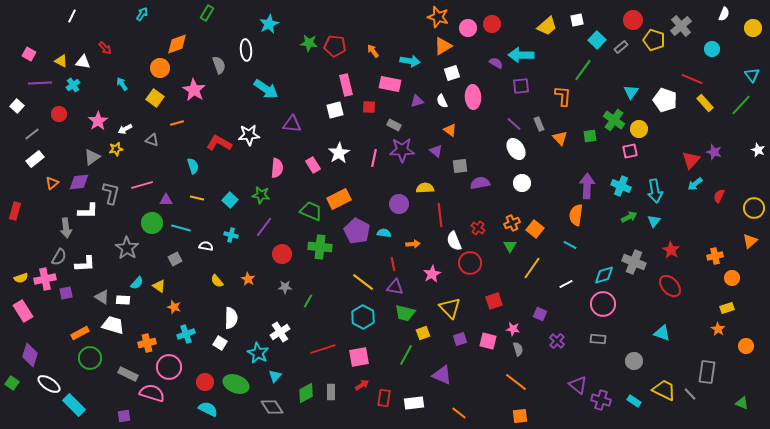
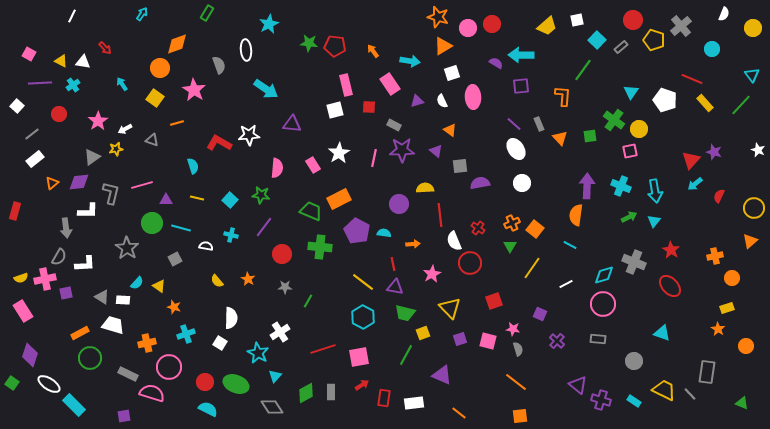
pink rectangle at (390, 84): rotated 45 degrees clockwise
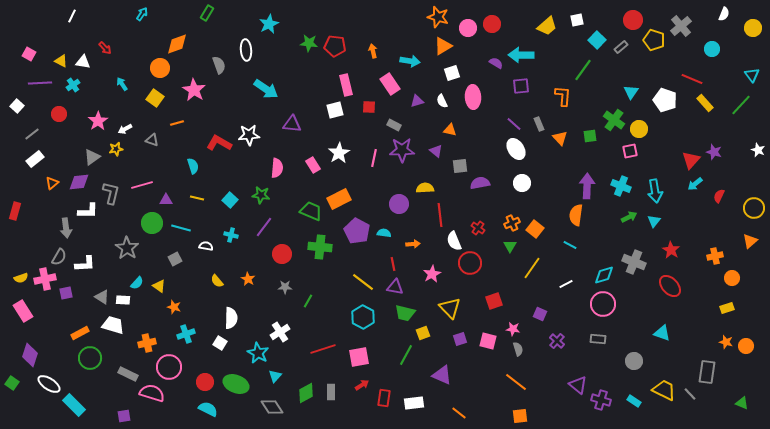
orange arrow at (373, 51): rotated 24 degrees clockwise
orange triangle at (450, 130): rotated 24 degrees counterclockwise
orange star at (718, 329): moved 8 px right, 13 px down; rotated 16 degrees counterclockwise
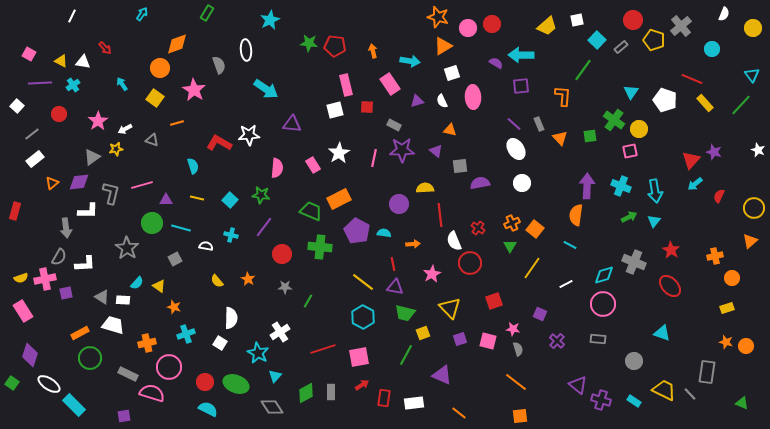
cyan star at (269, 24): moved 1 px right, 4 px up
red square at (369, 107): moved 2 px left
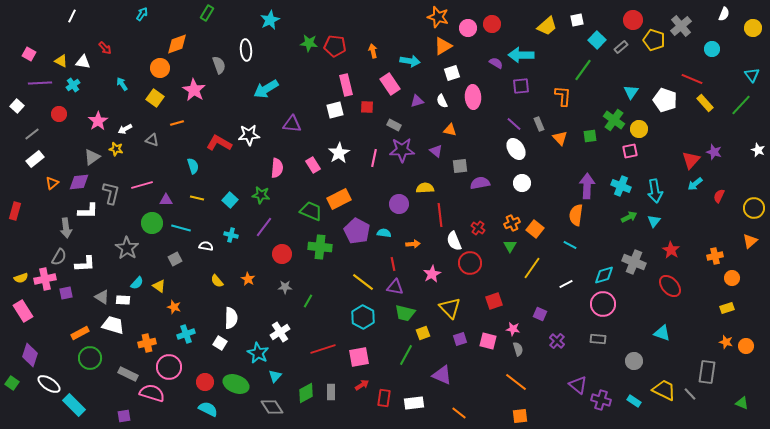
cyan arrow at (266, 89): rotated 115 degrees clockwise
yellow star at (116, 149): rotated 24 degrees clockwise
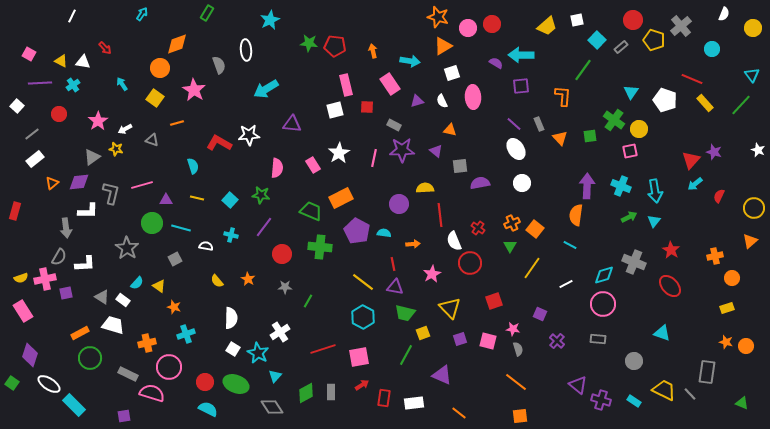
orange rectangle at (339, 199): moved 2 px right, 1 px up
white rectangle at (123, 300): rotated 32 degrees clockwise
white square at (220, 343): moved 13 px right, 6 px down
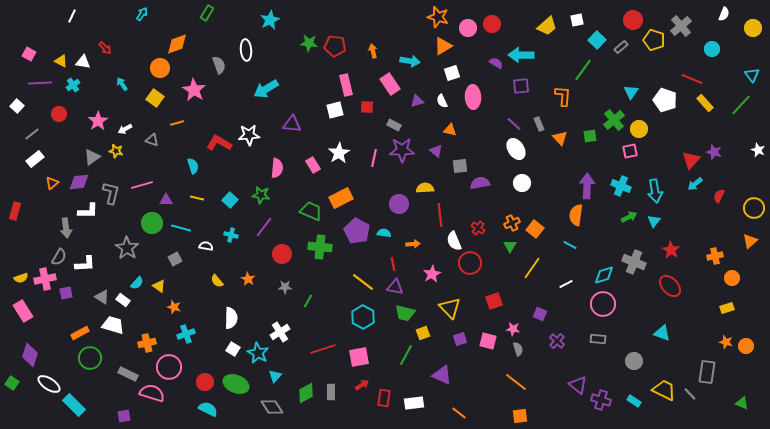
green cross at (614, 120): rotated 15 degrees clockwise
yellow star at (116, 149): moved 2 px down
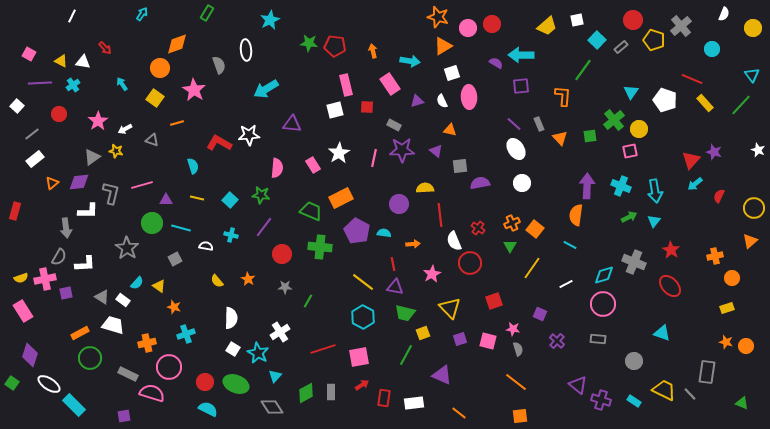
pink ellipse at (473, 97): moved 4 px left
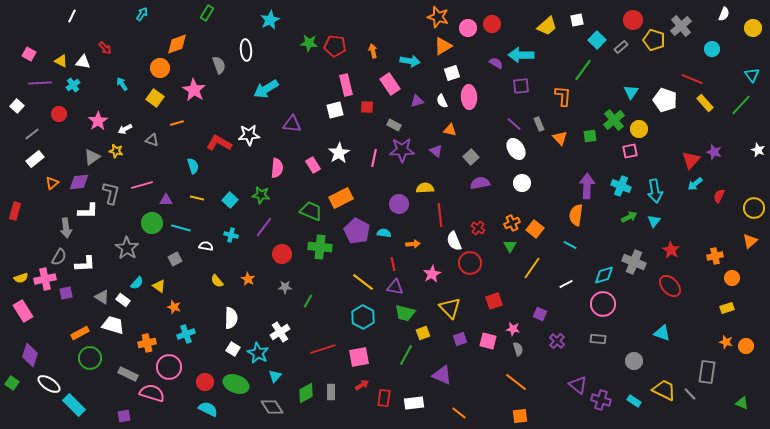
gray square at (460, 166): moved 11 px right, 9 px up; rotated 35 degrees counterclockwise
